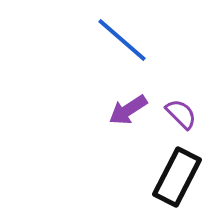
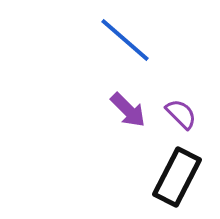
blue line: moved 3 px right
purple arrow: rotated 102 degrees counterclockwise
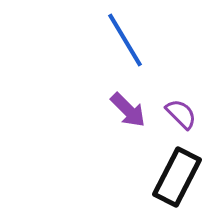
blue line: rotated 18 degrees clockwise
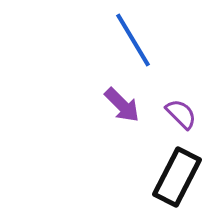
blue line: moved 8 px right
purple arrow: moved 6 px left, 5 px up
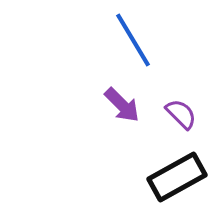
black rectangle: rotated 34 degrees clockwise
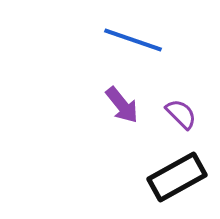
blue line: rotated 40 degrees counterclockwise
purple arrow: rotated 6 degrees clockwise
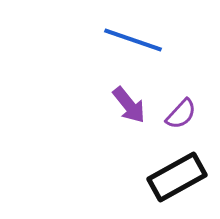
purple arrow: moved 7 px right
purple semicircle: rotated 88 degrees clockwise
